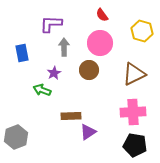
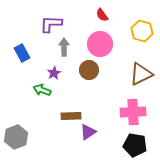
pink circle: moved 1 px down
blue rectangle: rotated 18 degrees counterclockwise
brown triangle: moved 7 px right
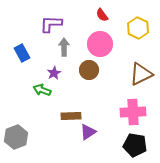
yellow hexagon: moved 4 px left, 3 px up; rotated 10 degrees clockwise
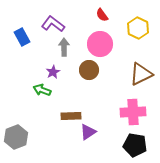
purple L-shape: moved 2 px right; rotated 35 degrees clockwise
blue rectangle: moved 16 px up
purple star: moved 1 px left, 1 px up
